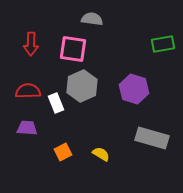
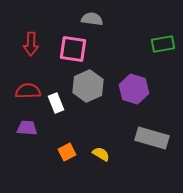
gray hexagon: moved 6 px right
orange square: moved 4 px right
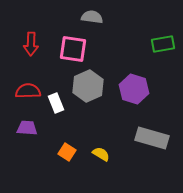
gray semicircle: moved 2 px up
orange square: rotated 30 degrees counterclockwise
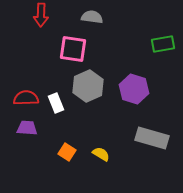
red arrow: moved 10 px right, 29 px up
red semicircle: moved 2 px left, 7 px down
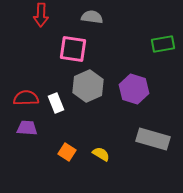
gray rectangle: moved 1 px right, 1 px down
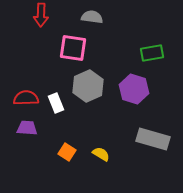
green rectangle: moved 11 px left, 9 px down
pink square: moved 1 px up
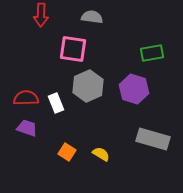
pink square: moved 1 px down
purple trapezoid: rotated 15 degrees clockwise
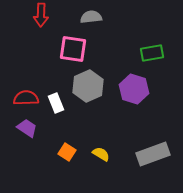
gray semicircle: moved 1 px left; rotated 15 degrees counterclockwise
purple trapezoid: rotated 15 degrees clockwise
gray rectangle: moved 15 px down; rotated 36 degrees counterclockwise
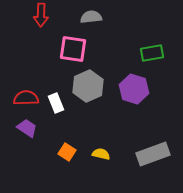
yellow semicircle: rotated 18 degrees counterclockwise
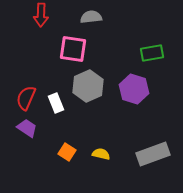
red semicircle: rotated 65 degrees counterclockwise
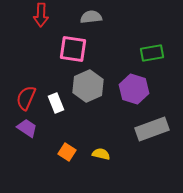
gray rectangle: moved 1 px left, 25 px up
